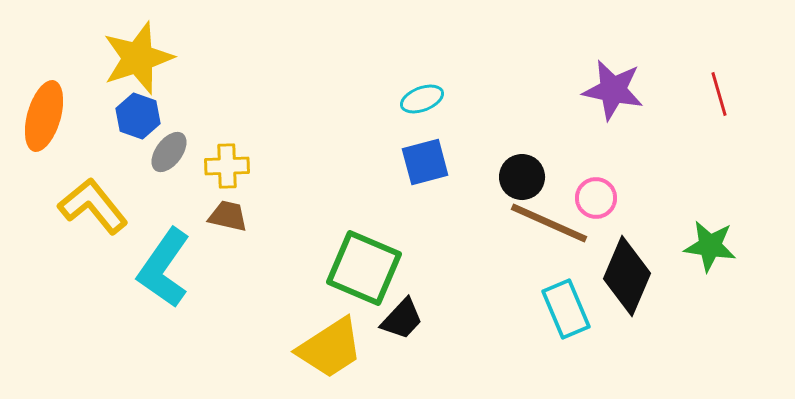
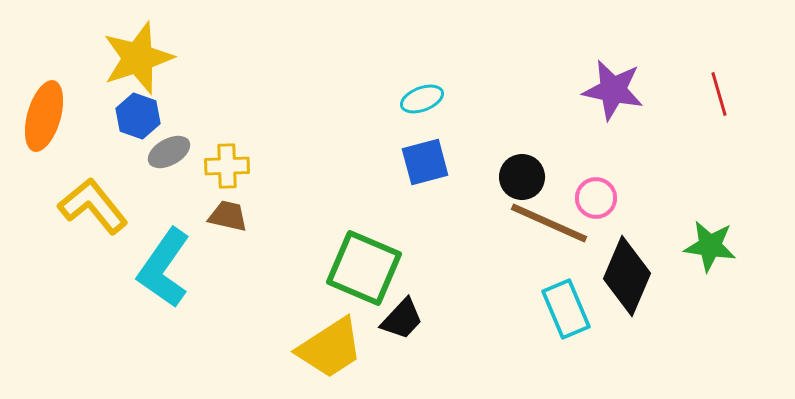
gray ellipse: rotated 24 degrees clockwise
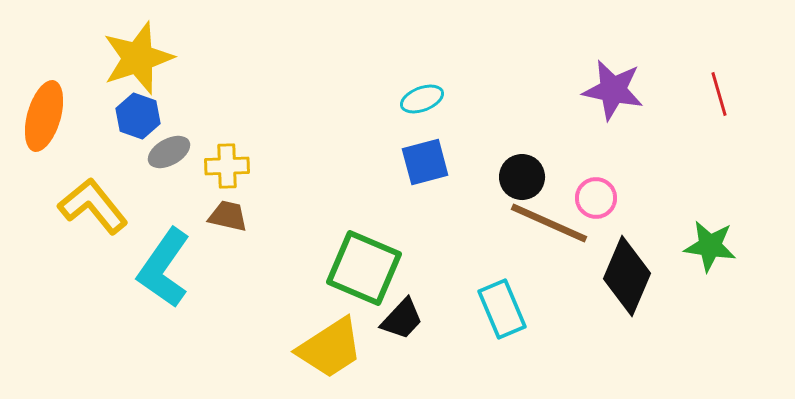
cyan rectangle: moved 64 px left
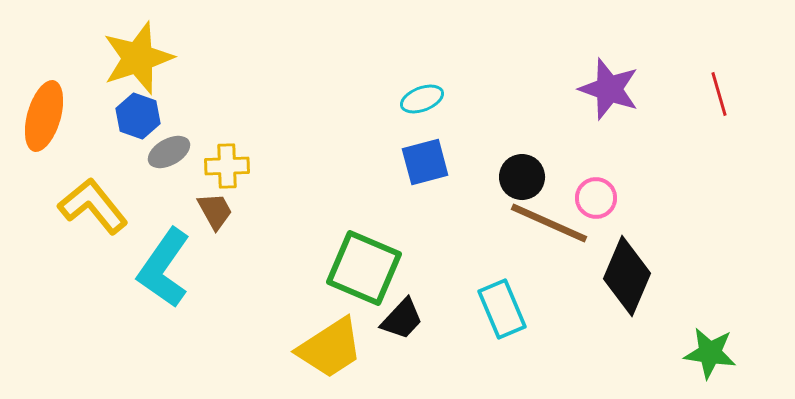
purple star: moved 4 px left, 1 px up; rotated 8 degrees clockwise
brown trapezoid: moved 13 px left, 5 px up; rotated 48 degrees clockwise
green star: moved 107 px down
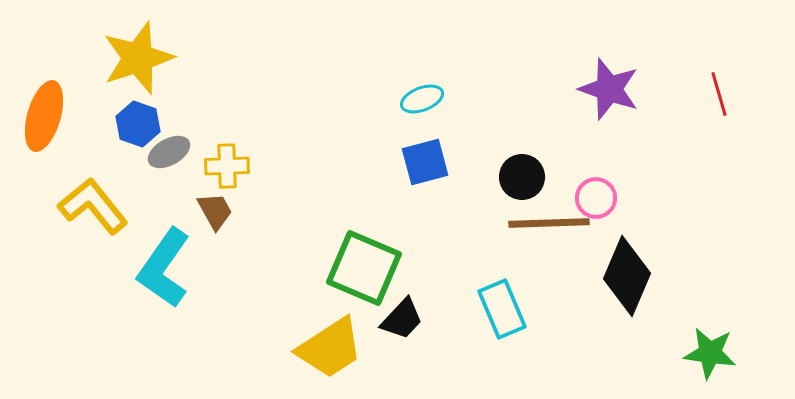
blue hexagon: moved 8 px down
brown line: rotated 26 degrees counterclockwise
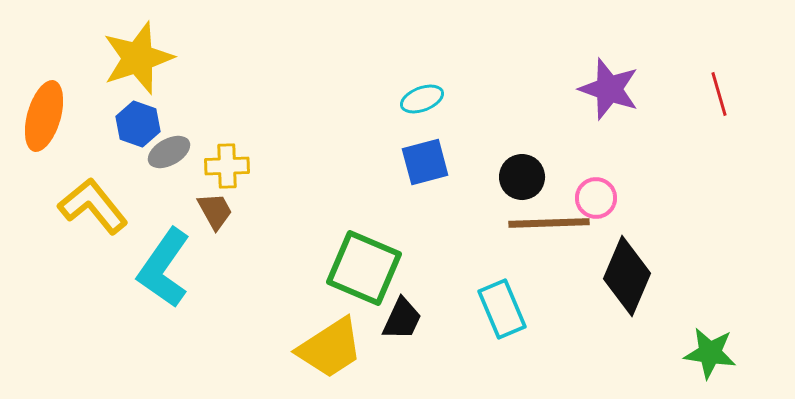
black trapezoid: rotated 18 degrees counterclockwise
